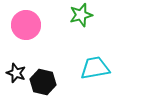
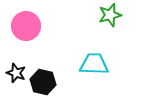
green star: moved 29 px right
pink circle: moved 1 px down
cyan trapezoid: moved 1 px left, 4 px up; rotated 12 degrees clockwise
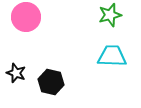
pink circle: moved 9 px up
cyan trapezoid: moved 18 px right, 8 px up
black hexagon: moved 8 px right
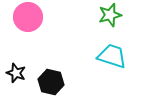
pink circle: moved 2 px right
cyan trapezoid: rotated 16 degrees clockwise
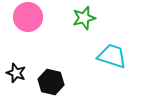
green star: moved 26 px left, 3 px down
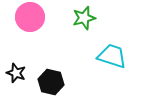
pink circle: moved 2 px right
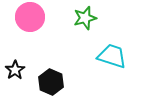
green star: moved 1 px right
black star: moved 1 px left, 3 px up; rotated 18 degrees clockwise
black hexagon: rotated 10 degrees clockwise
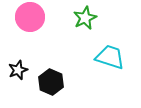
green star: rotated 10 degrees counterclockwise
cyan trapezoid: moved 2 px left, 1 px down
black star: moved 3 px right; rotated 12 degrees clockwise
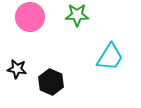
green star: moved 8 px left, 3 px up; rotated 25 degrees clockwise
cyan trapezoid: rotated 104 degrees clockwise
black star: moved 1 px left, 1 px up; rotated 30 degrees clockwise
